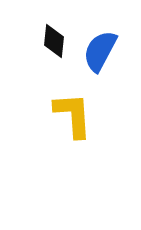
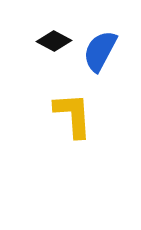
black diamond: rotated 68 degrees counterclockwise
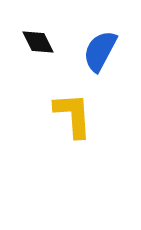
black diamond: moved 16 px left, 1 px down; rotated 36 degrees clockwise
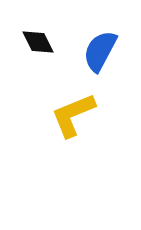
yellow L-shape: rotated 108 degrees counterclockwise
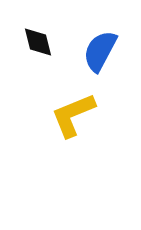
black diamond: rotated 12 degrees clockwise
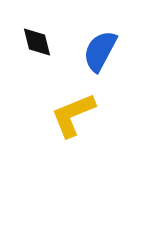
black diamond: moved 1 px left
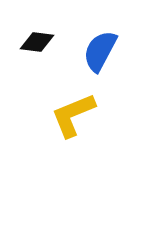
black diamond: rotated 68 degrees counterclockwise
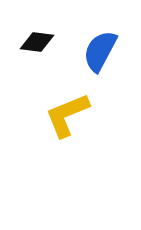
yellow L-shape: moved 6 px left
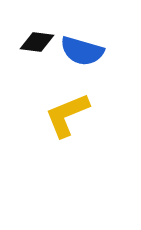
blue semicircle: moved 18 px left; rotated 102 degrees counterclockwise
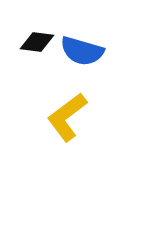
yellow L-shape: moved 2 px down; rotated 15 degrees counterclockwise
